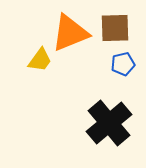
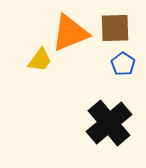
blue pentagon: rotated 25 degrees counterclockwise
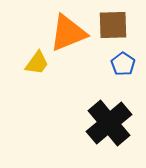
brown square: moved 2 px left, 3 px up
orange triangle: moved 2 px left
yellow trapezoid: moved 3 px left, 3 px down
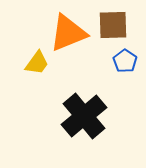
blue pentagon: moved 2 px right, 3 px up
black cross: moved 25 px left, 7 px up
